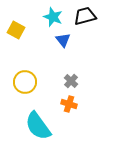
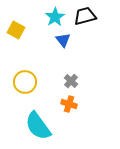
cyan star: moved 2 px right; rotated 18 degrees clockwise
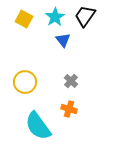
black trapezoid: rotated 40 degrees counterclockwise
yellow square: moved 8 px right, 11 px up
orange cross: moved 5 px down
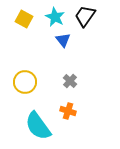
cyan star: rotated 12 degrees counterclockwise
gray cross: moved 1 px left
orange cross: moved 1 px left, 2 px down
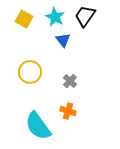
yellow circle: moved 5 px right, 10 px up
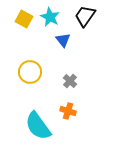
cyan star: moved 5 px left
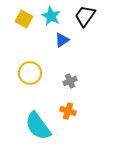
cyan star: moved 1 px right, 1 px up
blue triangle: moved 1 px left; rotated 35 degrees clockwise
yellow circle: moved 1 px down
gray cross: rotated 24 degrees clockwise
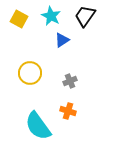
yellow square: moved 5 px left
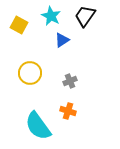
yellow square: moved 6 px down
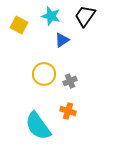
cyan star: rotated 12 degrees counterclockwise
yellow circle: moved 14 px right, 1 px down
